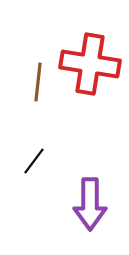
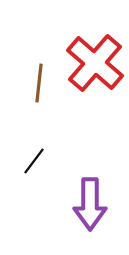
red cross: moved 5 px right, 1 px up; rotated 32 degrees clockwise
brown line: moved 1 px right, 1 px down
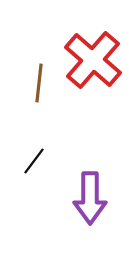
red cross: moved 2 px left, 3 px up
purple arrow: moved 6 px up
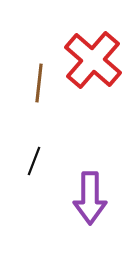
black line: rotated 16 degrees counterclockwise
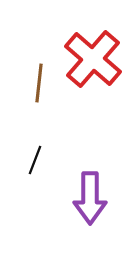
red cross: moved 1 px up
black line: moved 1 px right, 1 px up
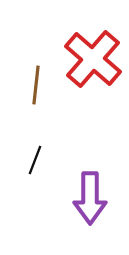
brown line: moved 3 px left, 2 px down
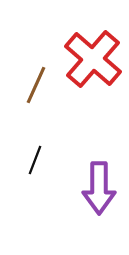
brown line: rotated 18 degrees clockwise
purple arrow: moved 9 px right, 10 px up
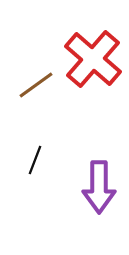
brown line: rotated 30 degrees clockwise
purple arrow: moved 1 px up
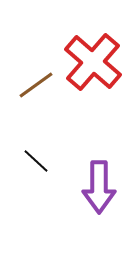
red cross: moved 3 px down
black line: moved 1 px right, 1 px down; rotated 68 degrees counterclockwise
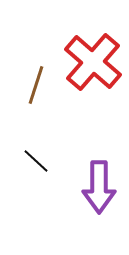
brown line: rotated 36 degrees counterclockwise
